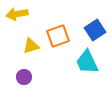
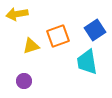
cyan trapezoid: rotated 16 degrees clockwise
purple circle: moved 4 px down
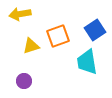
yellow arrow: moved 3 px right
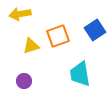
cyan trapezoid: moved 7 px left, 12 px down
